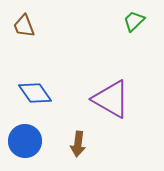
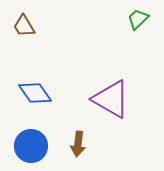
green trapezoid: moved 4 px right, 2 px up
brown trapezoid: rotated 10 degrees counterclockwise
blue circle: moved 6 px right, 5 px down
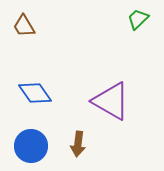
purple triangle: moved 2 px down
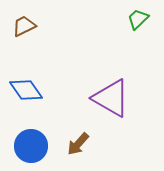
brown trapezoid: rotated 95 degrees clockwise
blue diamond: moved 9 px left, 3 px up
purple triangle: moved 3 px up
brown arrow: rotated 35 degrees clockwise
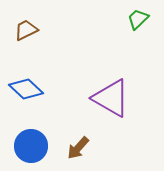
brown trapezoid: moved 2 px right, 4 px down
blue diamond: moved 1 px up; rotated 12 degrees counterclockwise
brown arrow: moved 4 px down
